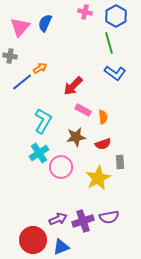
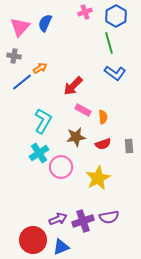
pink cross: rotated 32 degrees counterclockwise
gray cross: moved 4 px right
gray rectangle: moved 9 px right, 16 px up
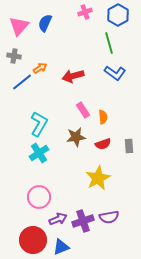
blue hexagon: moved 2 px right, 1 px up
pink triangle: moved 1 px left, 1 px up
red arrow: moved 10 px up; rotated 30 degrees clockwise
pink rectangle: rotated 28 degrees clockwise
cyan L-shape: moved 4 px left, 3 px down
pink circle: moved 22 px left, 30 px down
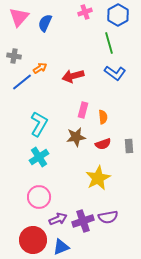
pink triangle: moved 9 px up
pink rectangle: rotated 49 degrees clockwise
cyan cross: moved 4 px down
purple semicircle: moved 1 px left
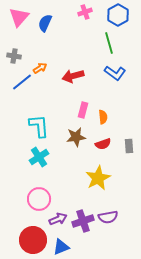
cyan L-shape: moved 2 px down; rotated 35 degrees counterclockwise
pink circle: moved 2 px down
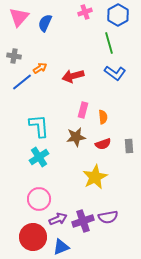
yellow star: moved 3 px left, 1 px up
red circle: moved 3 px up
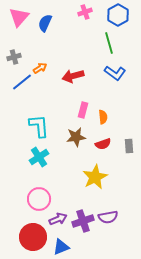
gray cross: moved 1 px down; rotated 24 degrees counterclockwise
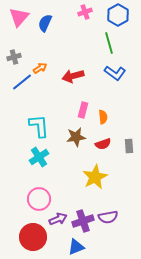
blue triangle: moved 15 px right
